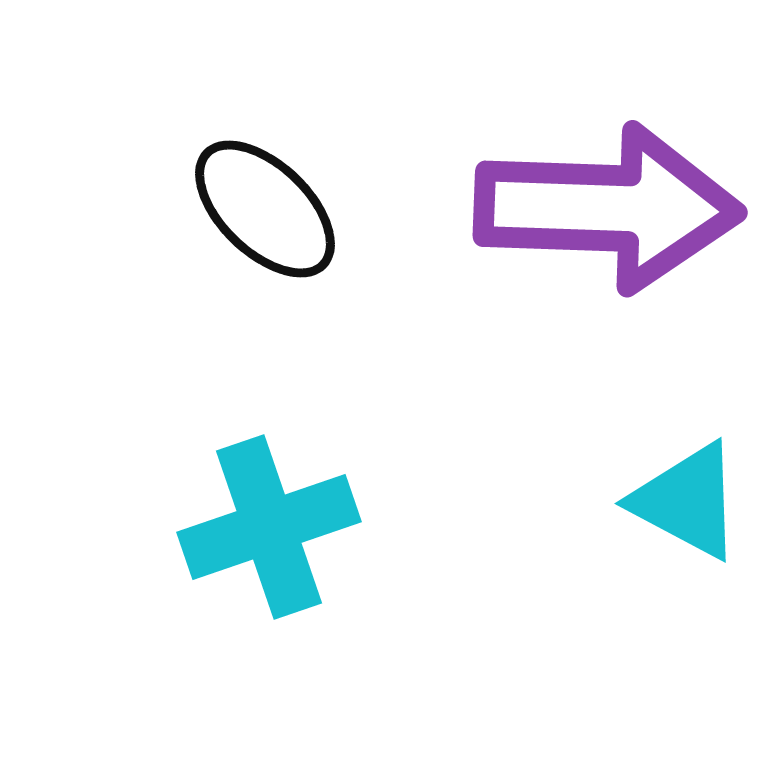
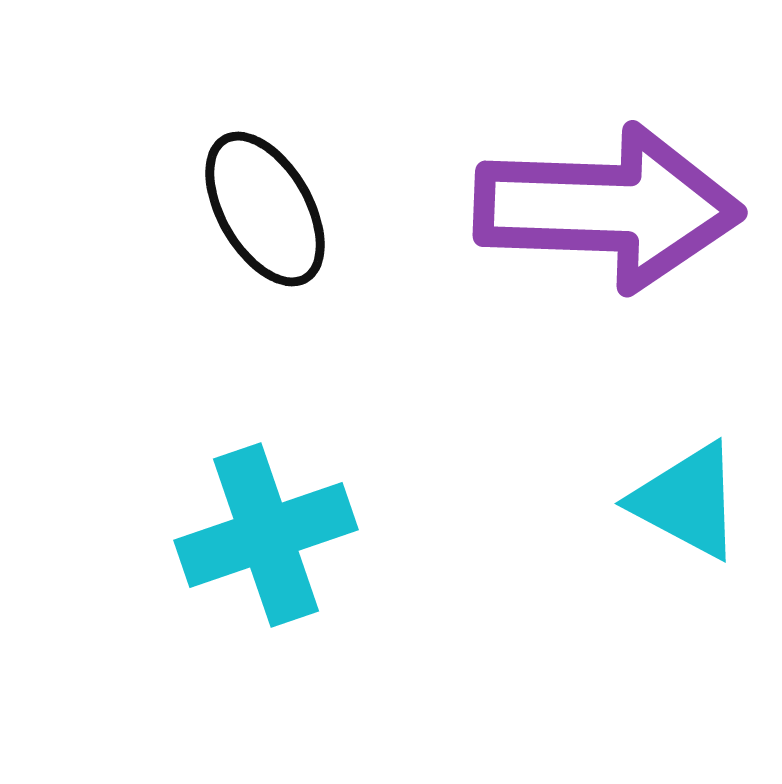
black ellipse: rotated 16 degrees clockwise
cyan cross: moved 3 px left, 8 px down
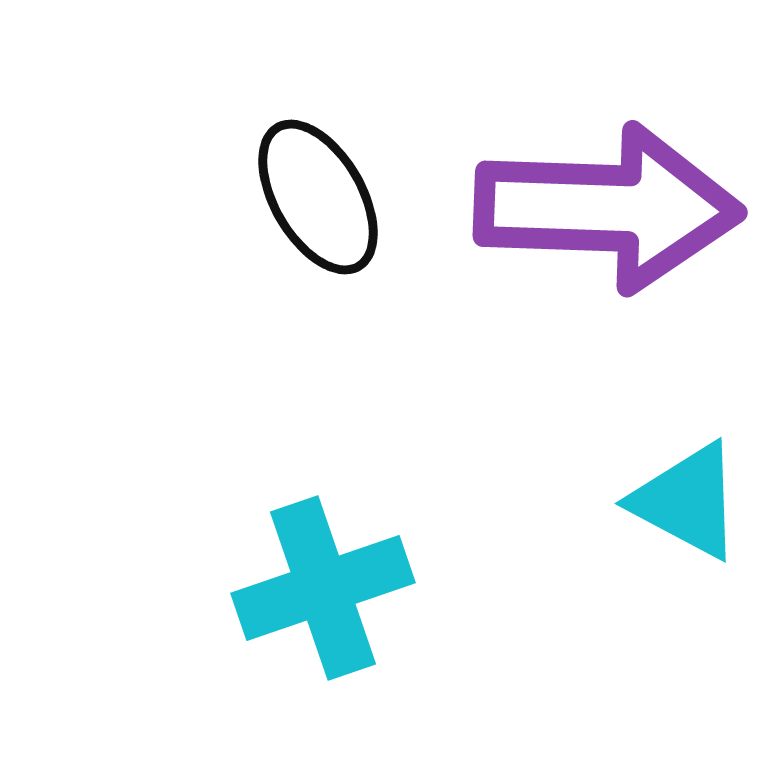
black ellipse: moved 53 px right, 12 px up
cyan cross: moved 57 px right, 53 px down
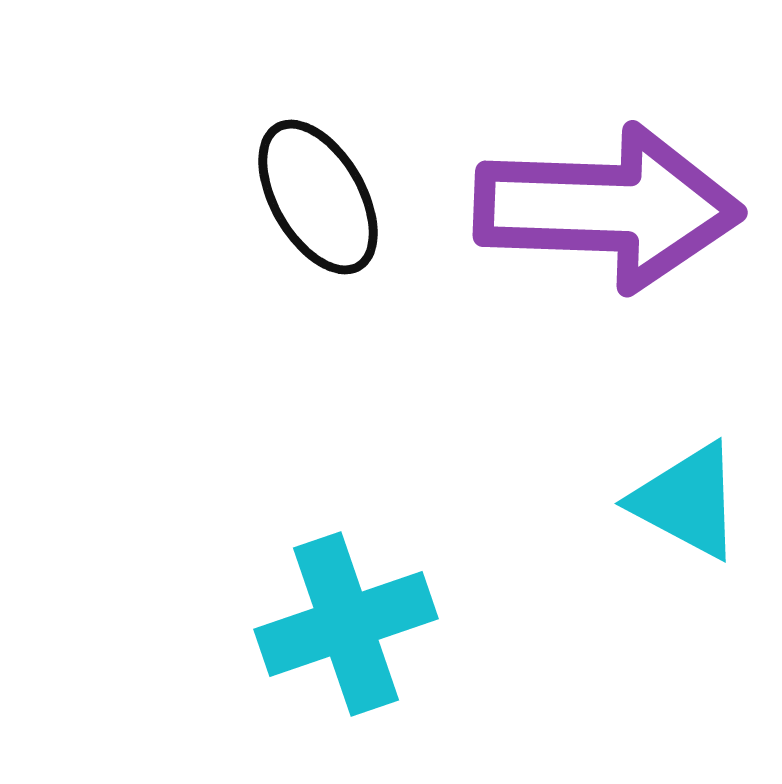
cyan cross: moved 23 px right, 36 px down
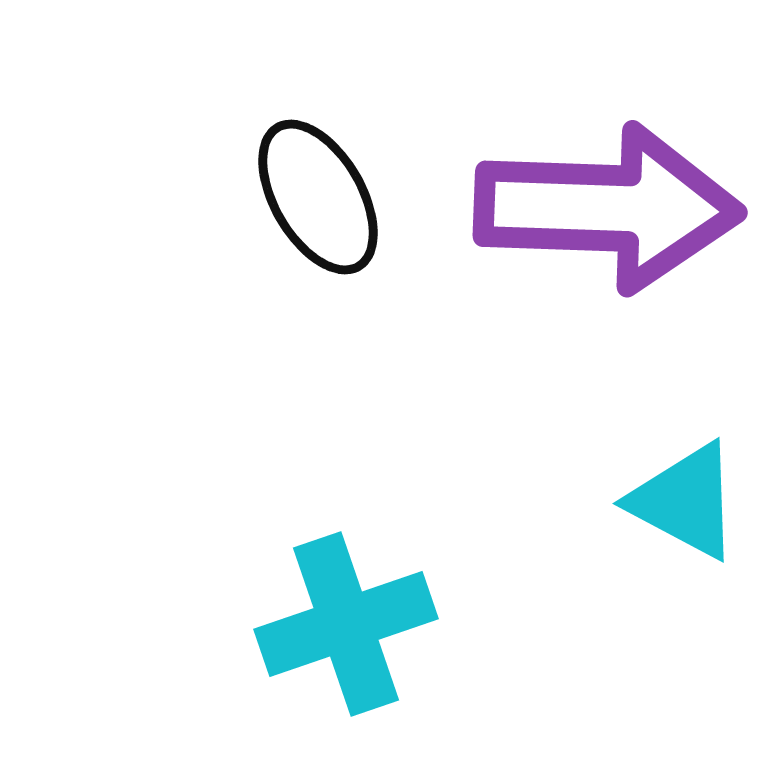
cyan triangle: moved 2 px left
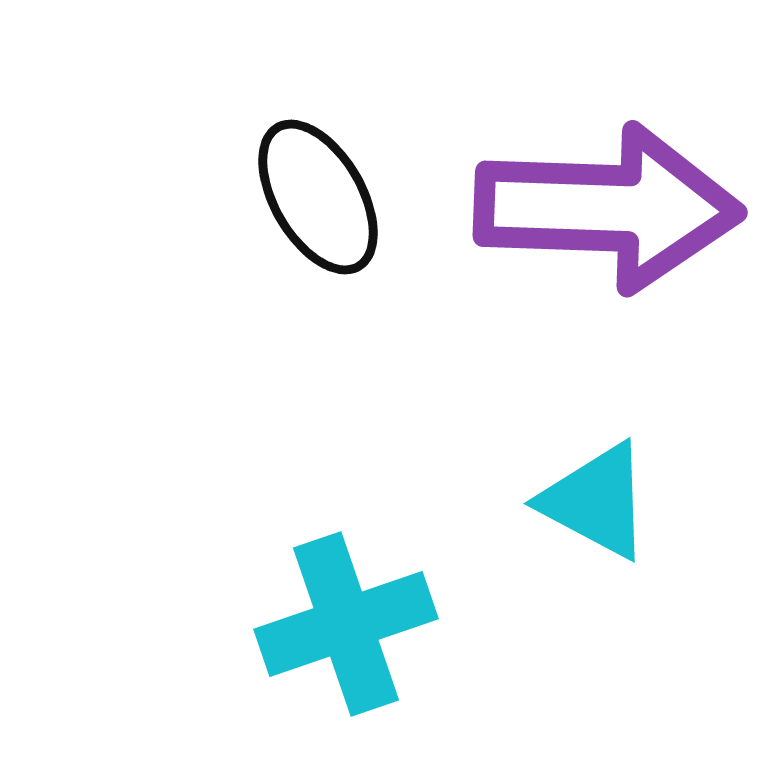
cyan triangle: moved 89 px left
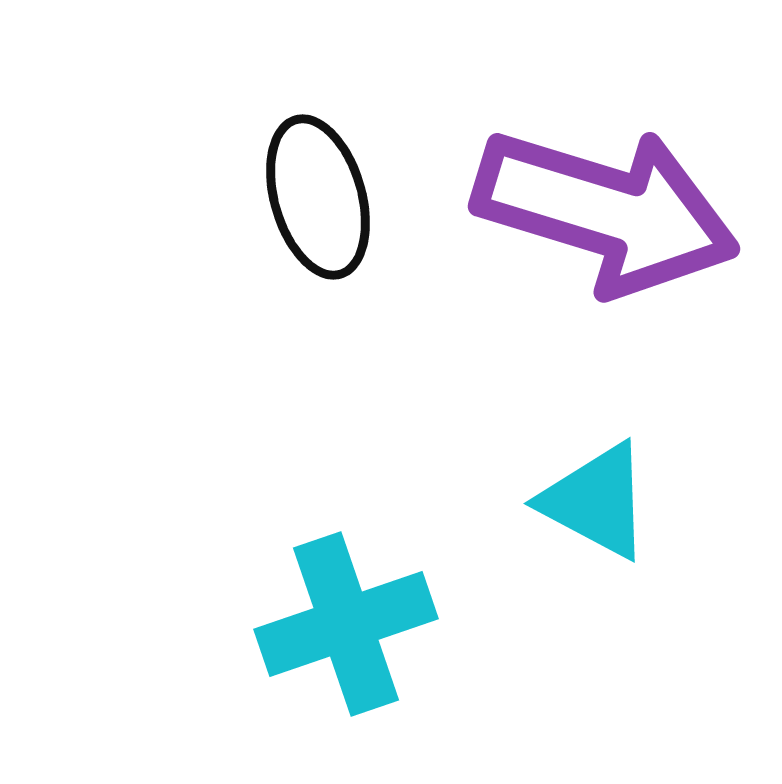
black ellipse: rotated 14 degrees clockwise
purple arrow: moved 2 px left, 3 px down; rotated 15 degrees clockwise
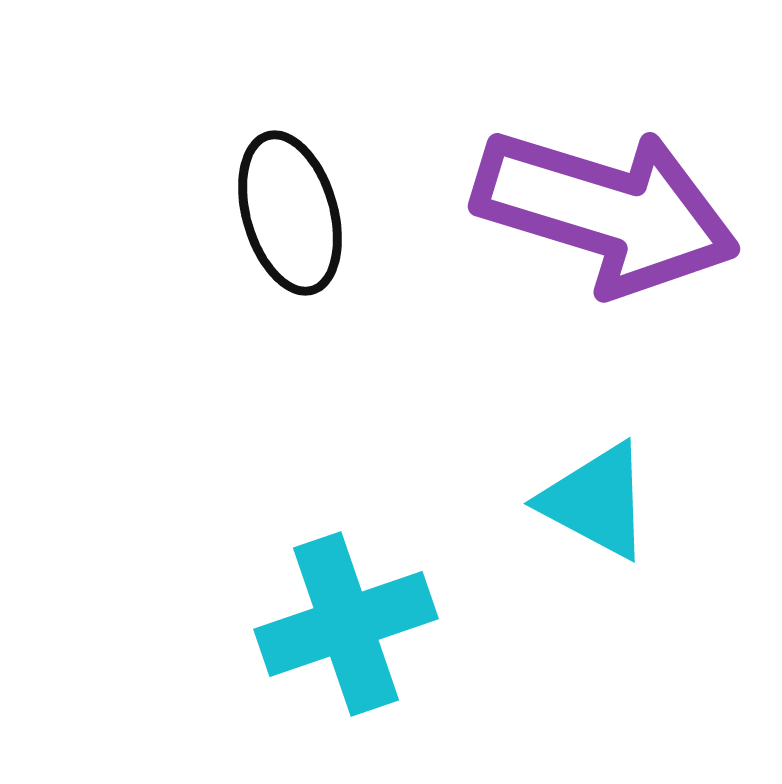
black ellipse: moved 28 px left, 16 px down
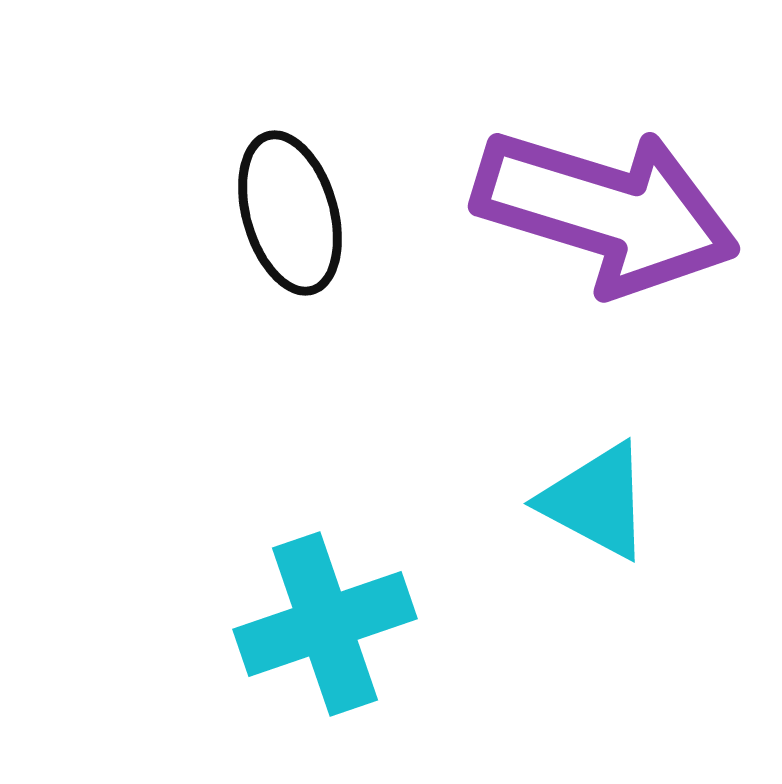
cyan cross: moved 21 px left
